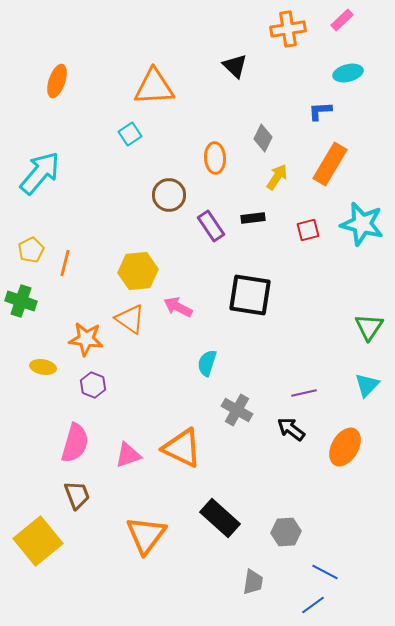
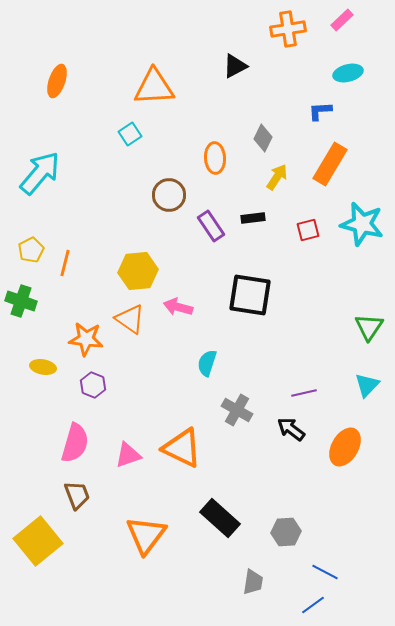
black triangle at (235, 66): rotated 48 degrees clockwise
pink arrow at (178, 307): rotated 12 degrees counterclockwise
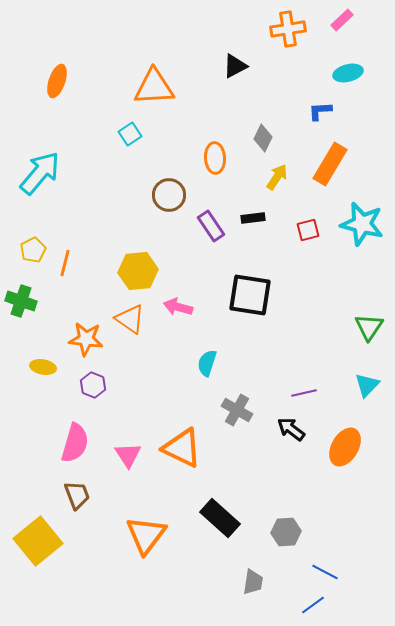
yellow pentagon at (31, 250): moved 2 px right
pink triangle at (128, 455): rotated 44 degrees counterclockwise
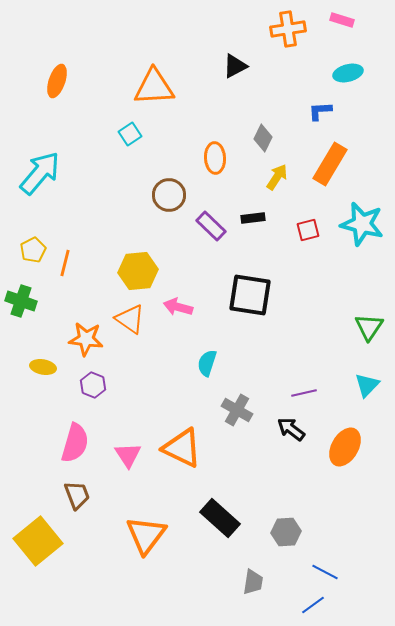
pink rectangle at (342, 20): rotated 60 degrees clockwise
purple rectangle at (211, 226): rotated 12 degrees counterclockwise
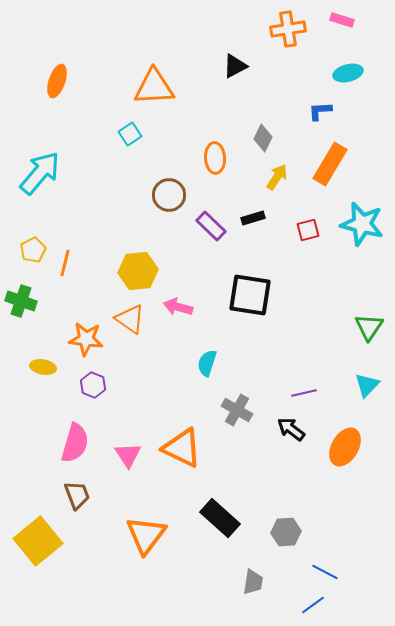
black rectangle at (253, 218): rotated 10 degrees counterclockwise
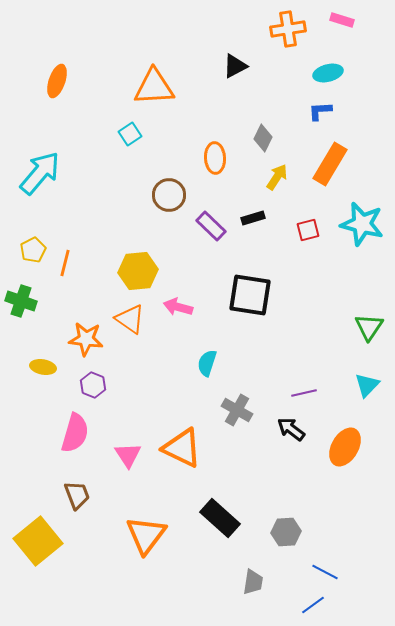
cyan ellipse at (348, 73): moved 20 px left
pink semicircle at (75, 443): moved 10 px up
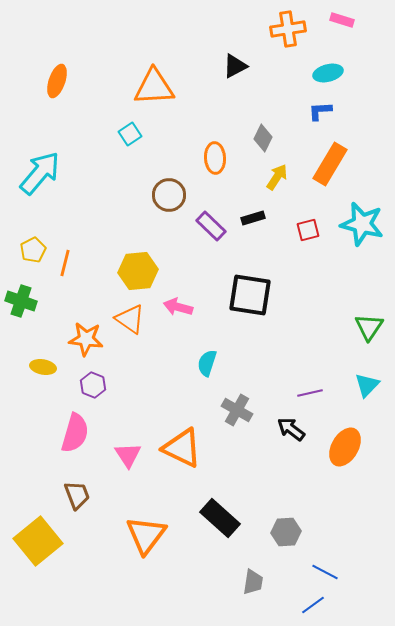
purple line at (304, 393): moved 6 px right
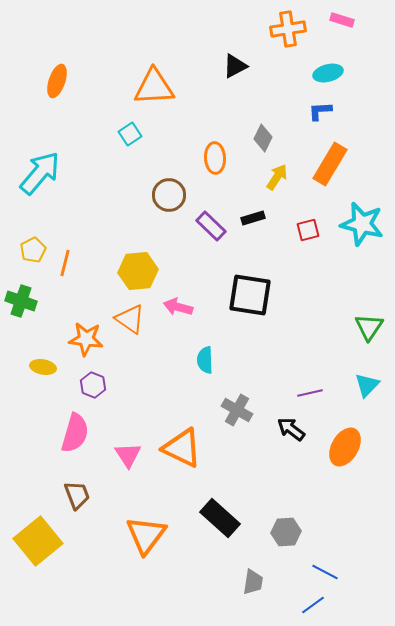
cyan semicircle at (207, 363): moved 2 px left, 3 px up; rotated 20 degrees counterclockwise
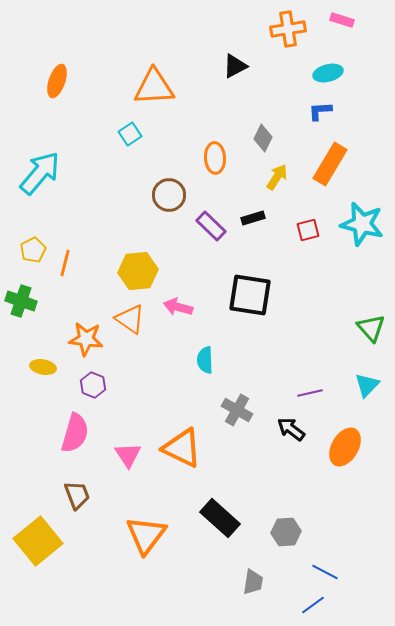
green triangle at (369, 327): moved 2 px right, 1 px down; rotated 16 degrees counterclockwise
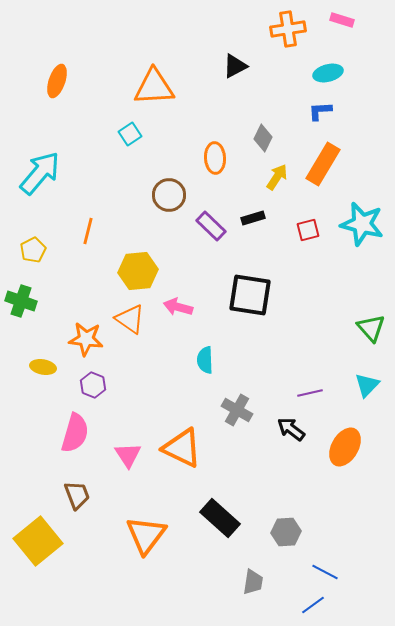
orange rectangle at (330, 164): moved 7 px left
orange line at (65, 263): moved 23 px right, 32 px up
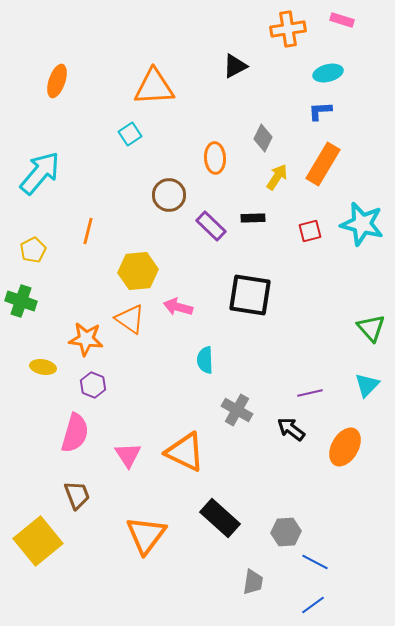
black rectangle at (253, 218): rotated 15 degrees clockwise
red square at (308, 230): moved 2 px right, 1 px down
orange triangle at (182, 448): moved 3 px right, 4 px down
blue line at (325, 572): moved 10 px left, 10 px up
